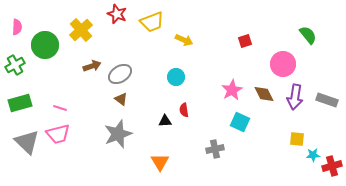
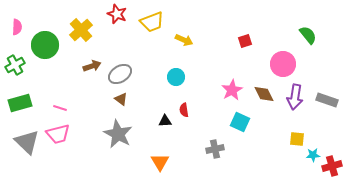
gray star: rotated 24 degrees counterclockwise
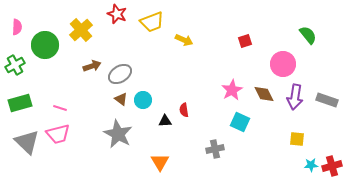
cyan circle: moved 33 px left, 23 px down
cyan star: moved 2 px left, 10 px down
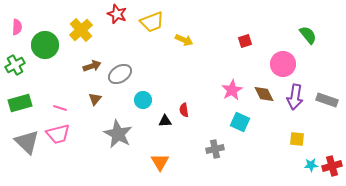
brown triangle: moved 26 px left; rotated 32 degrees clockwise
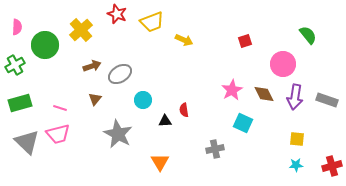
cyan square: moved 3 px right, 1 px down
cyan star: moved 15 px left
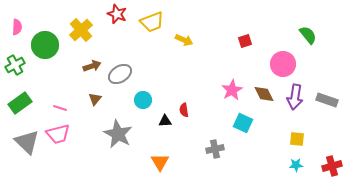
green rectangle: rotated 20 degrees counterclockwise
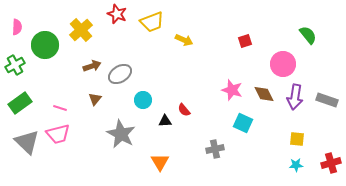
pink star: rotated 25 degrees counterclockwise
red semicircle: rotated 32 degrees counterclockwise
gray star: moved 3 px right
red cross: moved 1 px left, 3 px up
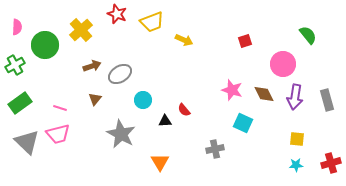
gray rectangle: rotated 55 degrees clockwise
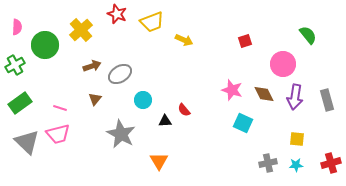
gray cross: moved 53 px right, 14 px down
orange triangle: moved 1 px left, 1 px up
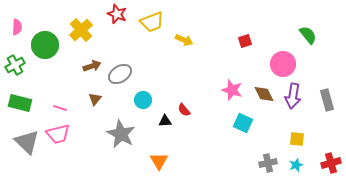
purple arrow: moved 2 px left, 1 px up
green rectangle: rotated 50 degrees clockwise
cyan star: rotated 16 degrees counterclockwise
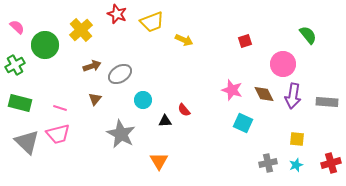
pink semicircle: rotated 49 degrees counterclockwise
gray rectangle: moved 2 px down; rotated 70 degrees counterclockwise
